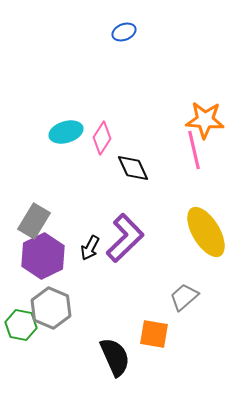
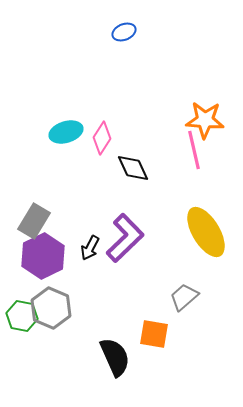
green hexagon: moved 1 px right, 9 px up
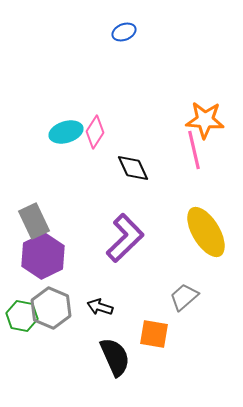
pink diamond: moved 7 px left, 6 px up
gray rectangle: rotated 56 degrees counterclockwise
black arrow: moved 10 px right, 59 px down; rotated 80 degrees clockwise
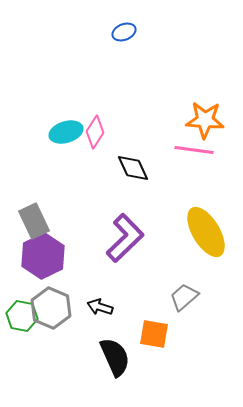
pink line: rotated 69 degrees counterclockwise
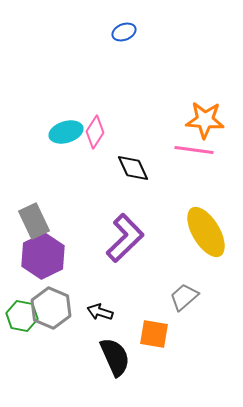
black arrow: moved 5 px down
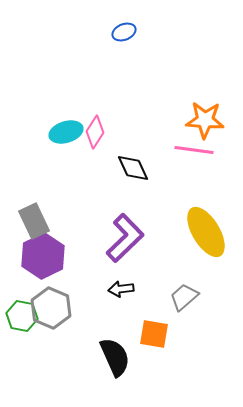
black arrow: moved 21 px right, 23 px up; rotated 25 degrees counterclockwise
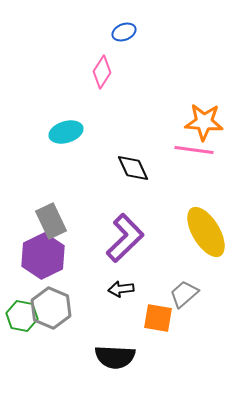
orange star: moved 1 px left, 2 px down
pink diamond: moved 7 px right, 60 px up
gray rectangle: moved 17 px right
gray trapezoid: moved 3 px up
orange square: moved 4 px right, 16 px up
black semicircle: rotated 117 degrees clockwise
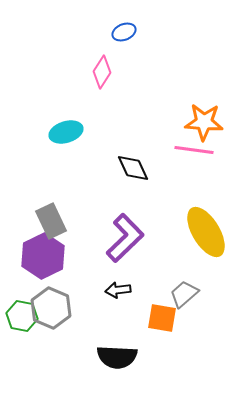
black arrow: moved 3 px left, 1 px down
orange square: moved 4 px right
black semicircle: moved 2 px right
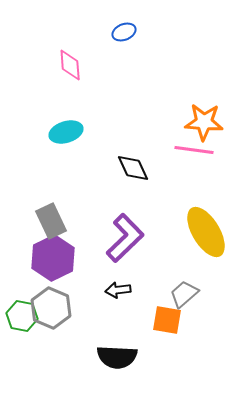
pink diamond: moved 32 px left, 7 px up; rotated 36 degrees counterclockwise
purple hexagon: moved 10 px right, 2 px down
orange square: moved 5 px right, 2 px down
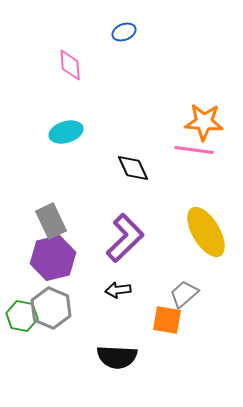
purple hexagon: rotated 12 degrees clockwise
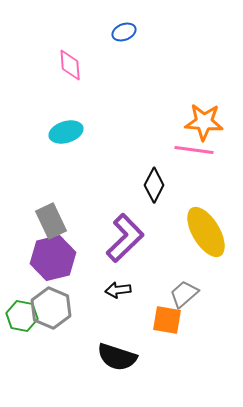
black diamond: moved 21 px right, 17 px down; rotated 52 degrees clockwise
black semicircle: rotated 15 degrees clockwise
